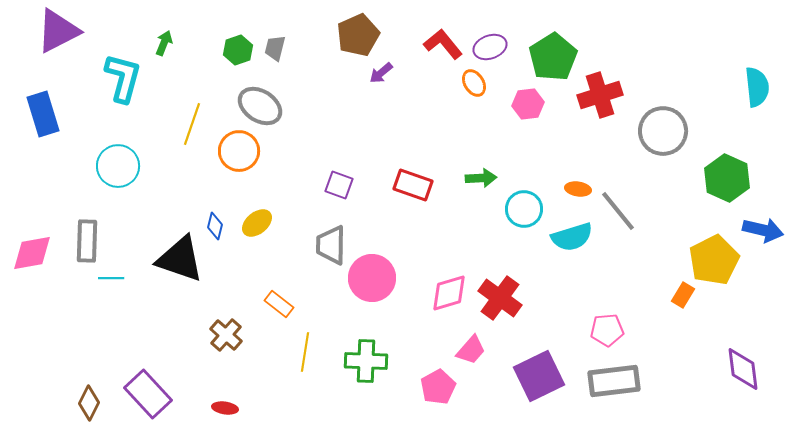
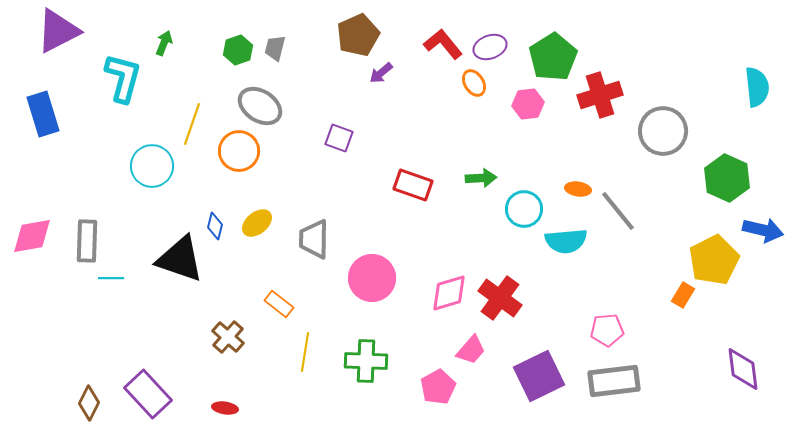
cyan circle at (118, 166): moved 34 px right
purple square at (339, 185): moved 47 px up
cyan semicircle at (572, 237): moved 6 px left, 4 px down; rotated 12 degrees clockwise
gray trapezoid at (331, 245): moved 17 px left, 6 px up
pink diamond at (32, 253): moved 17 px up
brown cross at (226, 335): moved 2 px right, 2 px down
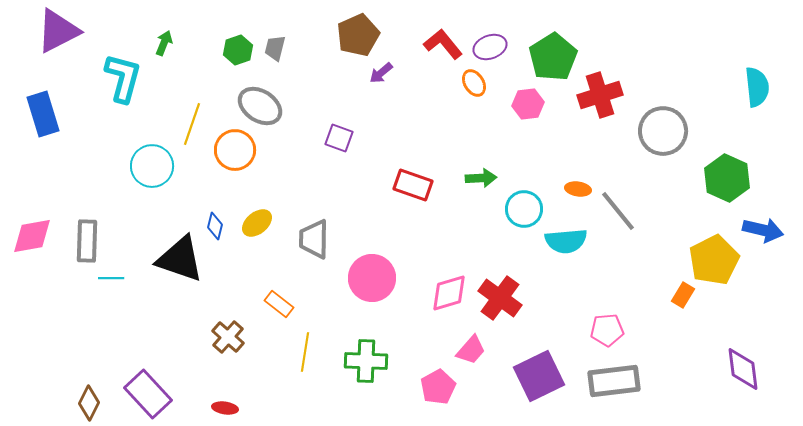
orange circle at (239, 151): moved 4 px left, 1 px up
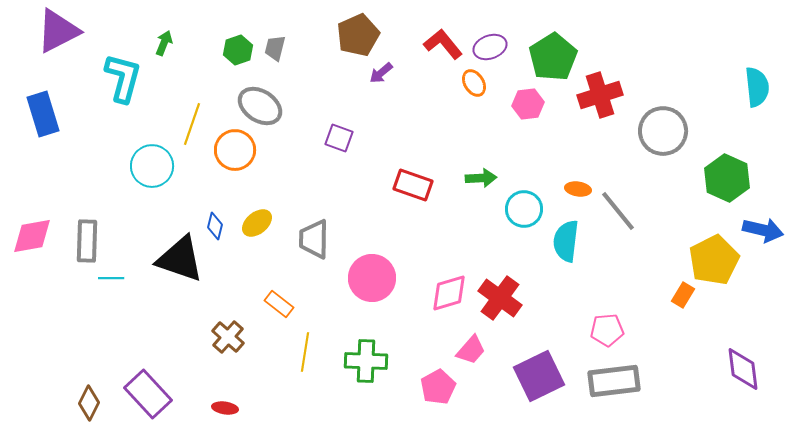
cyan semicircle at (566, 241): rotated 102 degrees clockwise
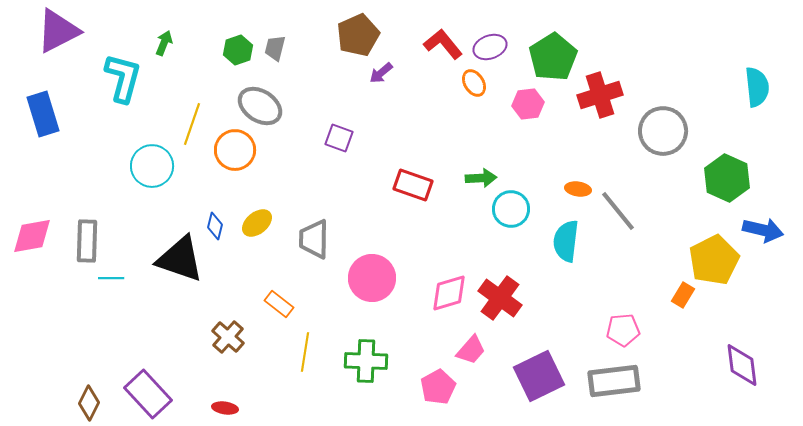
cyan circle at (524, 209): moved 13 px left
pink pentagon at (607, 330): moved 16 px right
purple diamond at (743, 369): moved 1 px left, 4 px up
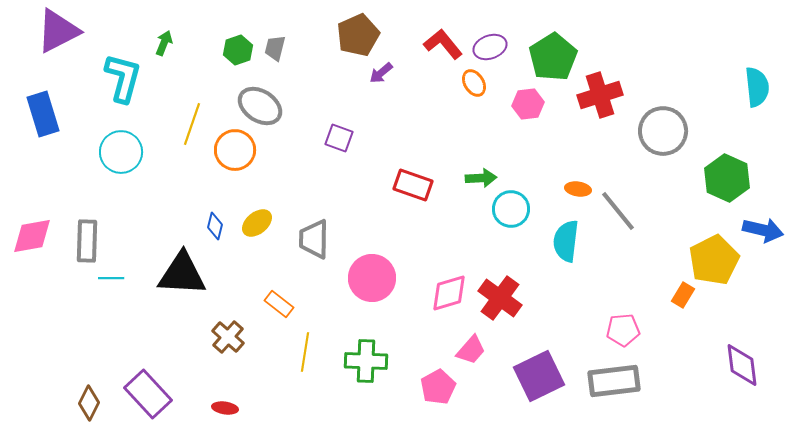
cyan circle at (152, 166): moved 31 px left, 14 px up
black triangle at (180, 259): moved 2 px right, 15 px down; rotated 16 degrees counterclockwise
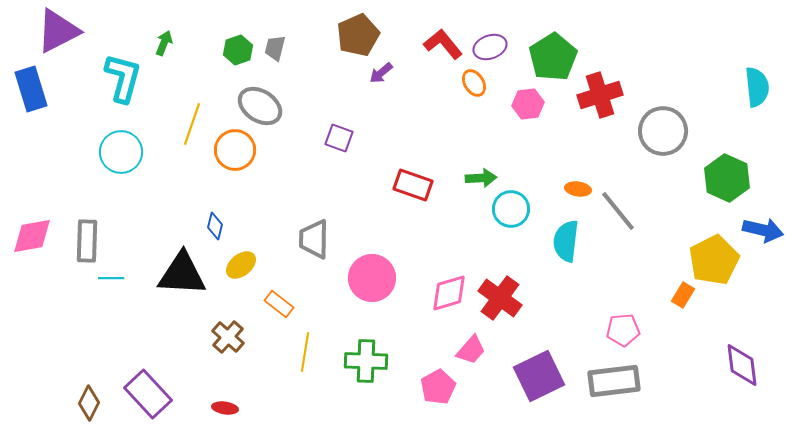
blue rectangle at (43, 114): moved 12 px left, 25 px up
yellow ellipse at (257, 223): moved 16 px left, 42 px down
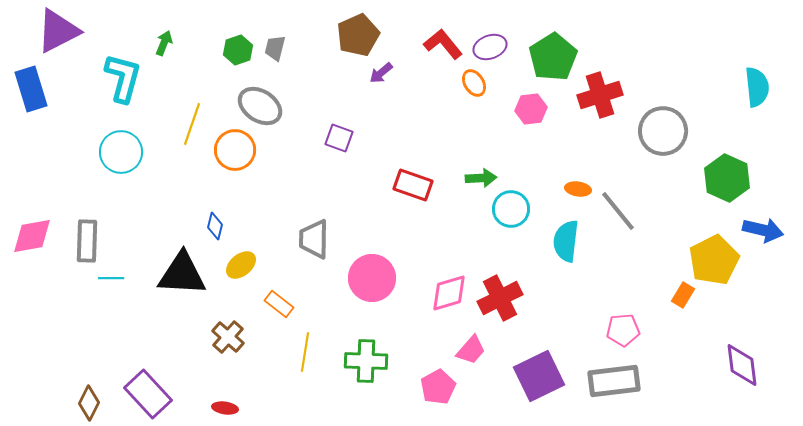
pink hexagon at (528, 104): moved 3 px right, 5 px down
red cross at (500, 298): rotated 27 degrees clockwise
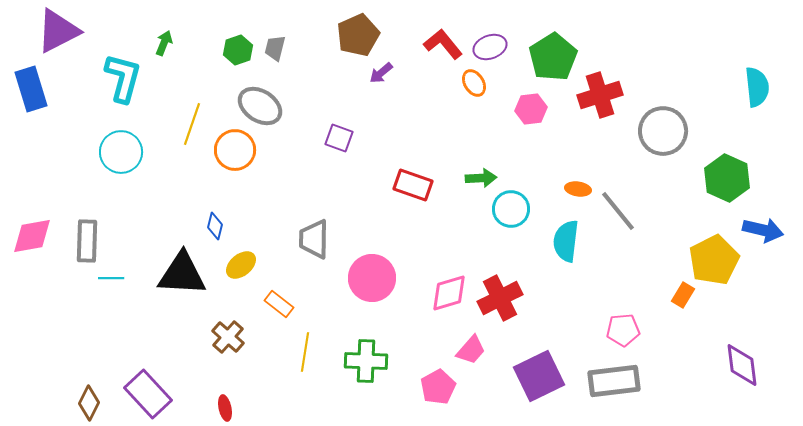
red ellipse at (225, 408): rotated 70 degrees clockwise
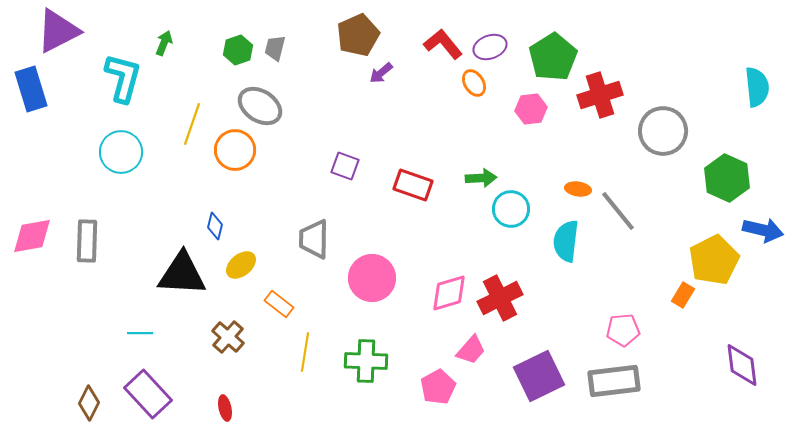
purple square at (339, 138): moved 6 px right, 28 px down
cyan line at (111, 278): moved 29 px right, 55 px down
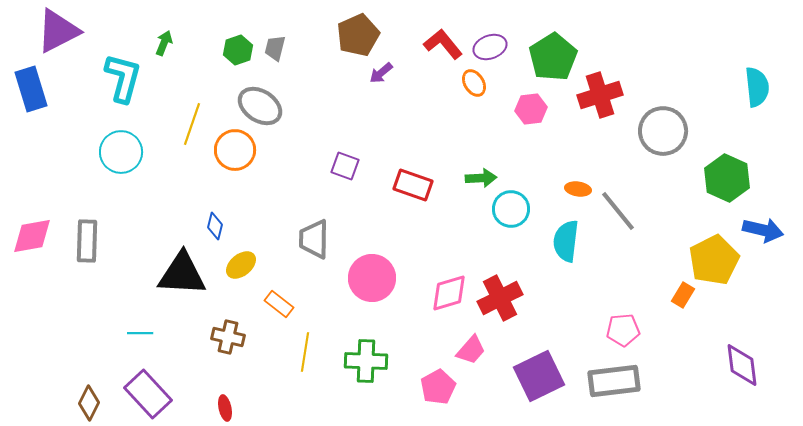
brown cross at (228, 337): rotated 28 degrees counterclockwise
